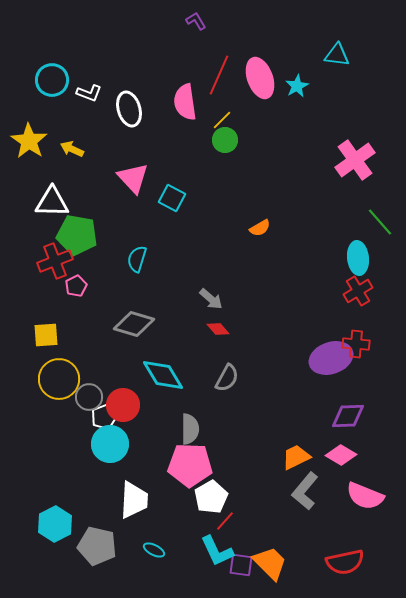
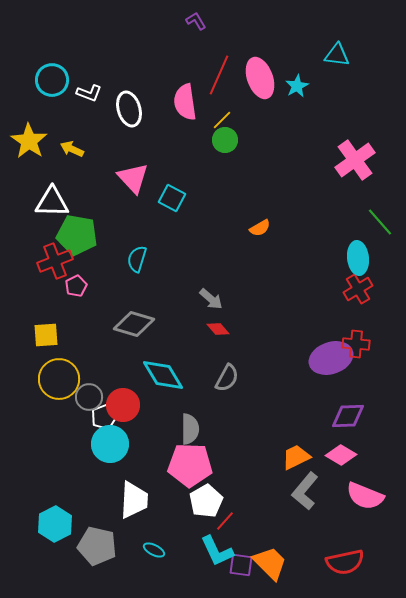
red cross at (358, 291): moved 2 px up
white pentagon at (211, 497): moved 5 px left, 4 px down
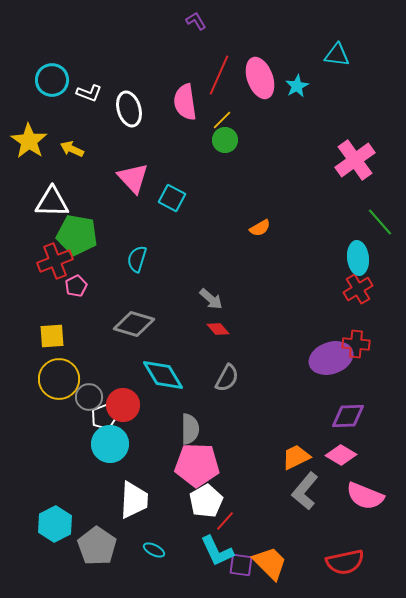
yellow square at (46, 335): moved 6 px right, 1 px down
pink pentagon at (190, 465): moved 7 px right
gray pentagon at (97, 546): rotated 21 degrees clockwise
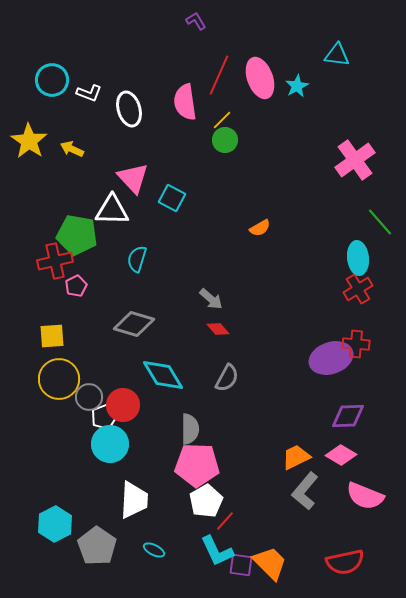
white triangle at (52, 202): moved 60 px right, 8 px down
red cross at (55, 261): rotated 8 degrees clockwise
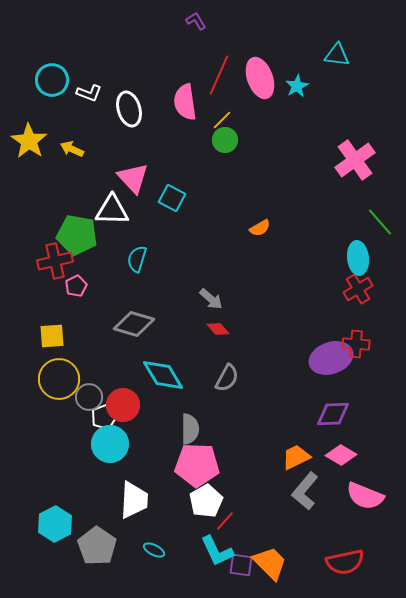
purple diamond at (348, 416): moved 15 px left, 2 px up
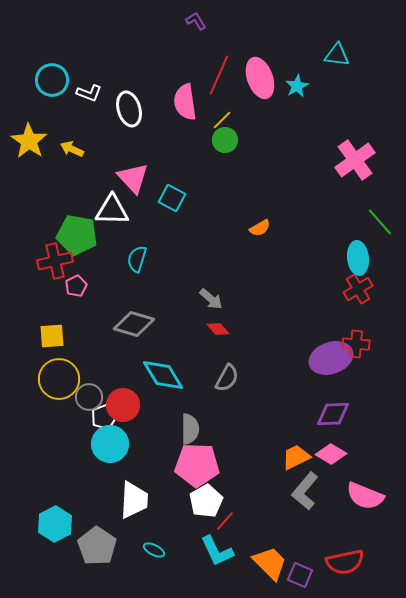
pink diamond at (341, 455): moved 10 px left, 1 px up
purple square at (241, 565): moved 59 px right, 10 px down; rotated 15 degrees clockwise
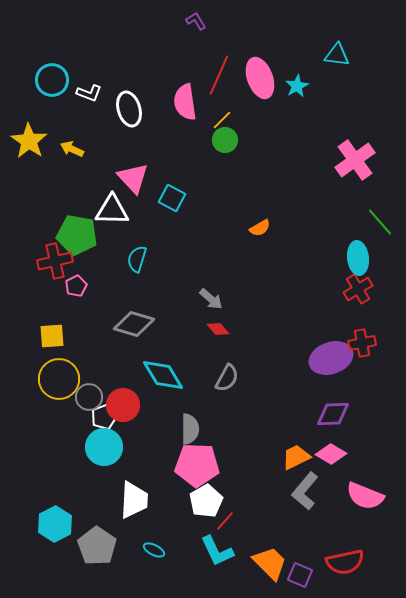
red cross at (356, 344): moved 6 px right, 1 px up; rotated 16 degrees counterclockwise
cyan circle at (110, 444): moved 6 px left, 3 px down
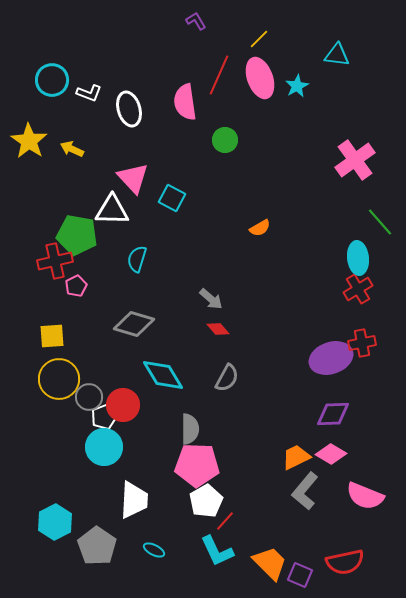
yellow line at (222, 120): moved 37 px right, 81 px up
cyan hexagon at (55, 524): moved 2 px up
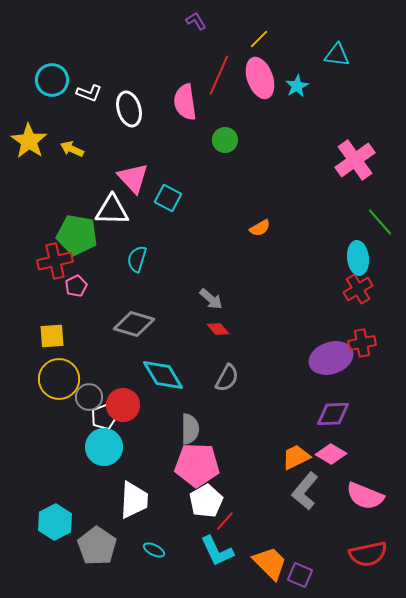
cyan square at (172, 198): moved 4 px left
red semicircle at (345, 562): moved 23 px right, 8 px up
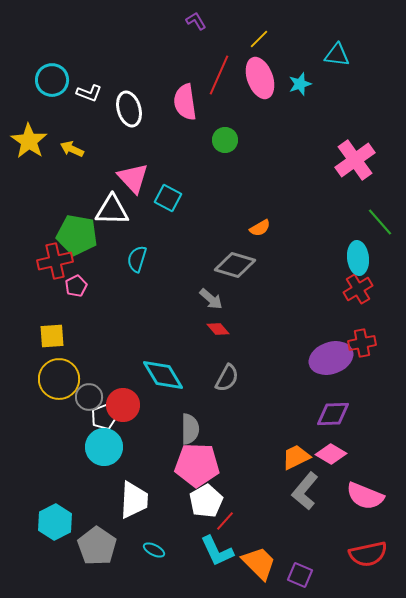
cyan star at (297, 86): moved 3 px right, 2 px up; rotated 10 degrees clockwise
gray diamond at (134, 324): moved 101 px right, 59 px up
orange trapezoid at (270, 563): moved 11 px left
